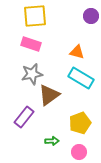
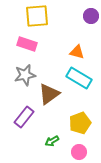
yellow square: moved 2 px right
pink rectangle: moved 4 px left
gray star: moved 7 px left, 1 px down
cyan rectangle: moved 2 px left
brown triangle: moved 1 px up
green arrow: rotated 152 degrees clockwise
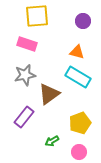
purple circle: moved 8 px left, 5 px down
cyan rectangle: moved 1 px left, 1 px up
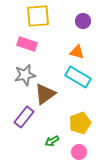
yellow square: moved 1 px right
brown triangle: moved 4 px left
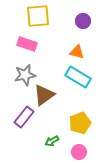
brown triangle: moved 1 px left, 1 px down
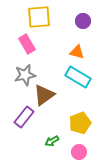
yellow square: moved 1 px right, 1 px down
pink rectangle: rotated 42 degrees clockwise
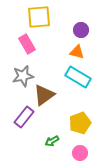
purple circle: moved 2 px left, 9 px down
gray star: moved 2 px left, 1 px down
pink circle: moved 1 px right, 1 px down
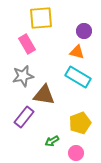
yellow square: moved 2 px right, 1 px down
purple circle: moved 3 px right, 1 px down
brown triangle: rotated 45 degrees clockwise
pink circle: moved 4 px left
